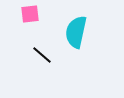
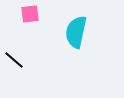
black line: moved 28 px left, 5 px down
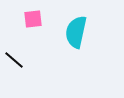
pink square: moved 3 px right, 5 px down
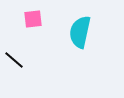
cyan semicircle: moved 4 px right
